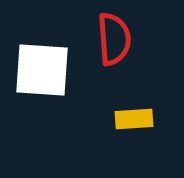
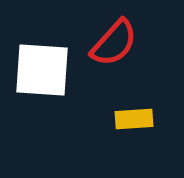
red semicircle: moved 4 px down; rotated 46 degrees clockwise
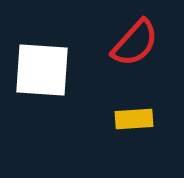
red semicircle: moved 21 px right
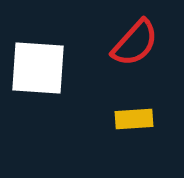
white square: moved 4 px left, 2 px up
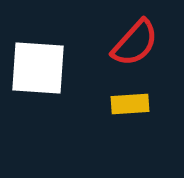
yellow rectangle: moved 4 px left, 15 px up
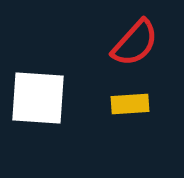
white square: moved 30 px down
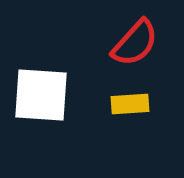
white square: moved 3 px right, 3 px up
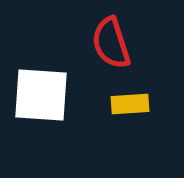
red semicircle: moved 24 px left; rotated 120 degrees clockwise
